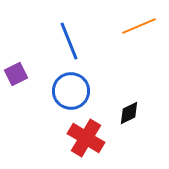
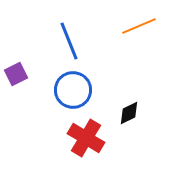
blue circle: moved 2 px right, 1 px up
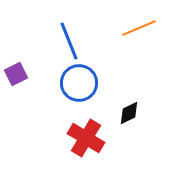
orange line: moved 2 px down
blue circle: moved 6 px right, 7 px up
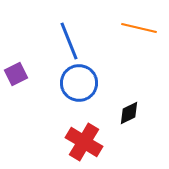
orange line: rotated 36 degrees clockwise
red cross: moved 2 px left, 4 px down
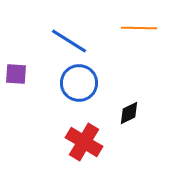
orange line: rotated 12 degrees counterclockwise
blue line: rotated 36 degrees counterclockwise
purple square: rotated 30 degrees clockwise
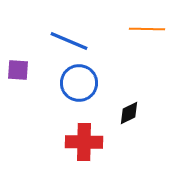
orange line: moved 8 px right, 1 px down
blue line: rotated 9 degrees counterclockwise
purple square: moved 2 px right, 4 px up
red cross: rotated 30 degrees counterclockwise
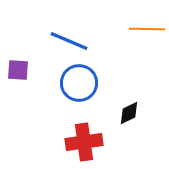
red cross: rotated 9 degrees counterclockwise
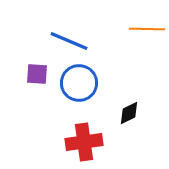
purple square: moved 19 px right, 4 px down
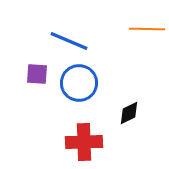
red cross: rotated 6 degrees clockwise
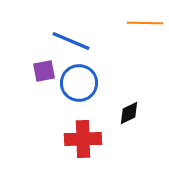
orange line: moved 2 px left, 6 px up
blue line: moved 2 px right
purple square: moved 7 px right, 3 px up; rotated 15 degrees counterclockwise
red cross: moved 1 px left, 3 px up
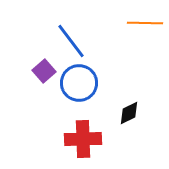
blue line: rotated 30 degrees clockwise
purple square: rotated 30 degrees counterclockwise
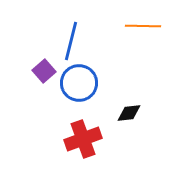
orange line: moved 2 px left, 3 px down
blue line: rotated 51 degrees clockwise
black diamond: rotated 20 degrees clockwise
red cross: rotated 18 degrees counterclockwise
